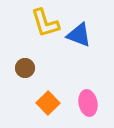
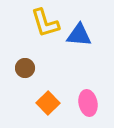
blue triangle: rotated 16 degrees counterclockwise
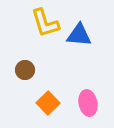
brown circle: moved 2 px down
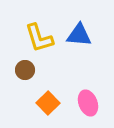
yellow L-shape: moved 6 px left, 15 px down
pink ellipse: rotated 10 degrees counterclockwise
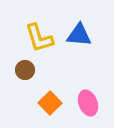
orange square: moved 2 px right
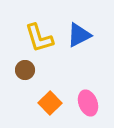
blue triangle: rotated 32 degrees counterclockwise
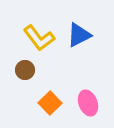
yellow L-shape: rotated 20 degrees counterclockwise
